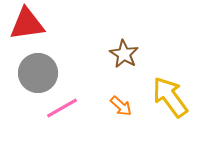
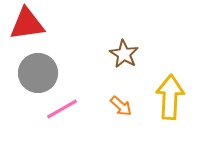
yellow arrow: rotated 39 degrees clockwise
pink line: moved 1 px down
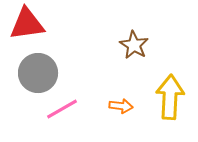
brown star: moved 10 px right, 9 px up
orange arrow: rotated 35 degrees counterclockwise
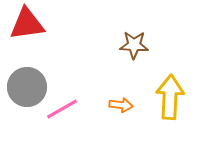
brown star: rotated 28 degrees counterclockwise
gray circle: moved 11 px left, 14 px down
orange arrow: moved 1 px up
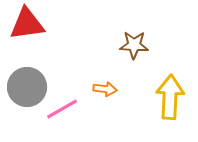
orange arrow: moved 16 px left, 16 px up
